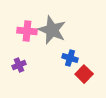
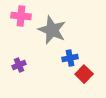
pink cross: moved 6 px left, 15 px up
blue cross: rotated 28 degrees counterclockwise
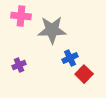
gray star: rotated 24 degrees counterclockwise
blue cross: rotated 14 degrees counterclockwise
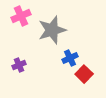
pink cross: rotated 30 degrees counterclockwise
gray star: rotated 16 degrees counterclockwise
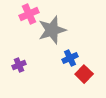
pink cross: moved 8 px right, 2 px up
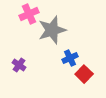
purple cross: rotated 32 degrees counterclockwise
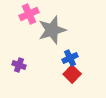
purple cross: rotated 16 degrees counterclockwise
red square: moved 12 px left
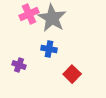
gray star: moved 12 px up; rotated 24 degrees counterclockwise
blue cross: moved 21 px left, 9 px up; rotated 35 degrees clockwise
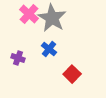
pink cross: rotated 24 degrees counterclockwise
blue cross: rotated 28 degrees clockwise
purple cross: moved 1 px left, 7 px up
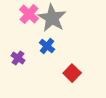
blue cross: moved 2 px left, 3 px up
purple cross: rotated 16 degrees clockwise
red square: moved 1 px up
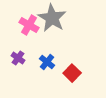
pink cross: moved 11 px down; rotated 12 degrees counterclockwise
blue cross: moved 16 px down
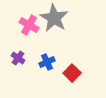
gray star: moved 2 px right
blue cross: rotated 28 degrees clockwise
